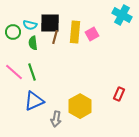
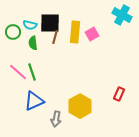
pink line: moved 4 px right
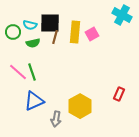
green semicircle: rotated 96 degrees counterclockwise
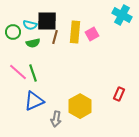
black square: moved 3 px left, 2 px up
green line: moved 1 px right, 1 px down
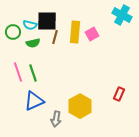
pink line: rotated 30 degrees clockwise
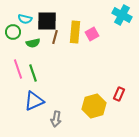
cyan semicircle: moved 5 px left, 6 px up
pink line: moved 3 px up
yellow hexagon: moved 14 px right; rotated 15 degrees clockwise
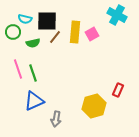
cyan cross: moved 5 px left
brown line: rotated 24 degrees clockwise
red rectangle: moved 1 px left, 4 px up
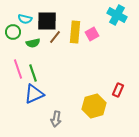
blue triangle: moved 7 px up
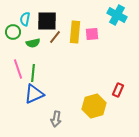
cyan semicircle: rotated 88 degrees clockwise
pink square: rotated 24 degrees clockwise
green line: rotated 24 degrees clockwise
